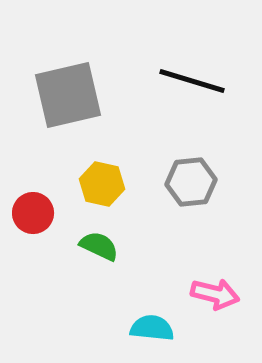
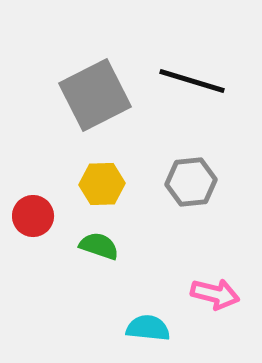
gray square: moved 27 px right; rotated 14 degrees counterclockwise
yellow hexagon: rotated 15 degrees counterclockwise
red circle: moved 3 px down
green semicircle: rotated 6 degrees counterclockwise
cyan semicircle: moved 4 px left
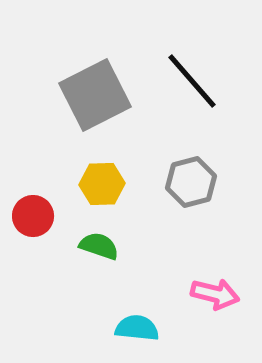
black line: rotated 32 degrees clockwise
gray hexagon: rotated 9 degrees counterclockwise
cyan semicircle: moved 11 px left
